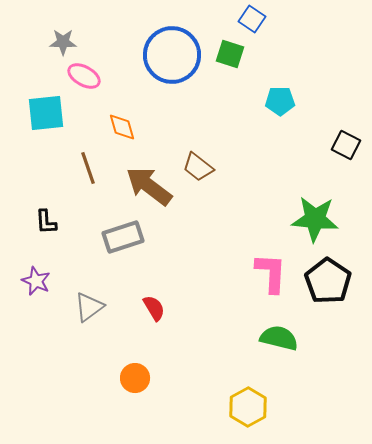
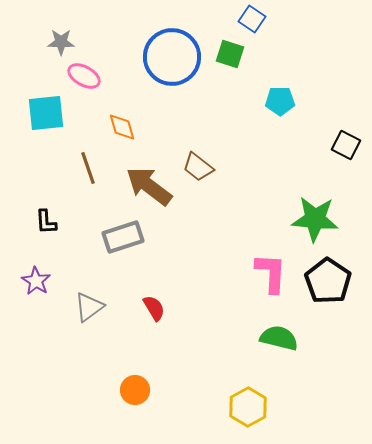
gray star: moved 2 px left
blue circle: moved 2 px down
purple star: rotated 8 degrees clockwise
orange circle: moved 12 px down
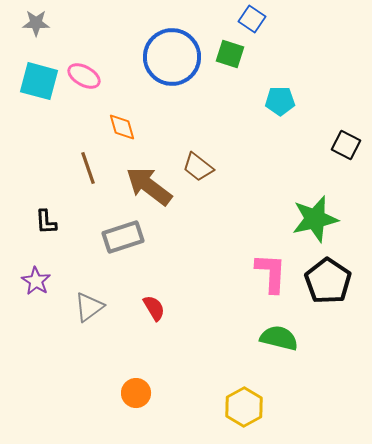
gray star: moved 25 px left, 19 px up
cyan square: moved 7 px left, 32 px up; rotated 21 degrees clockwise
green star: rotated 18 degrees counterclockwise
orange circle: moved 1 px right, 3 px down
yellow hexagon: moved 4 px left
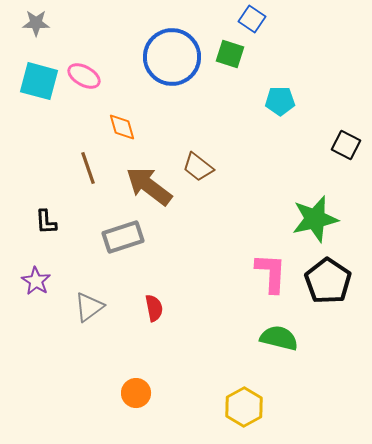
red semicircle: rotated 20 degrees clockwise
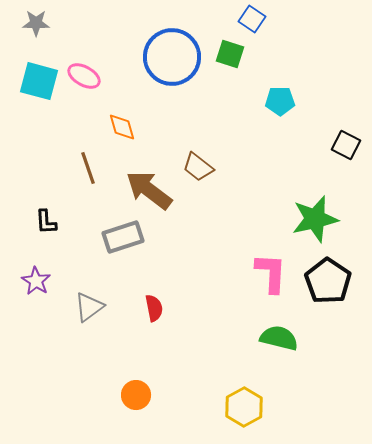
brown arrow: moved 4 px down
orange circle: moved 2 px down
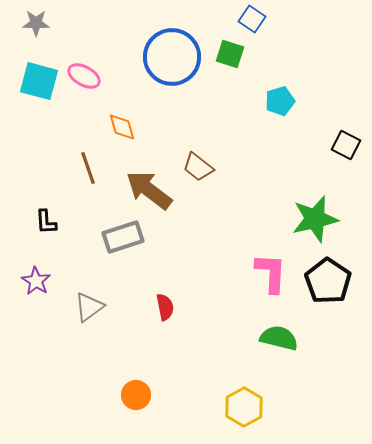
cyan pentagon: rotated 16 degrees counterclockwise
red semicircle: moved 11 px right, 1 px up
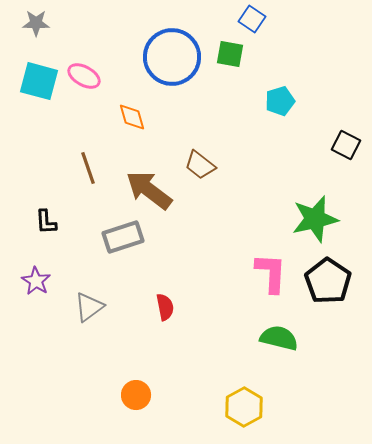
green square: rotated 8 degrees counterclockwise
orange diamond: moved 10 px right, 10 px up
brown trapezoid: moved 2 px right, 2 px up
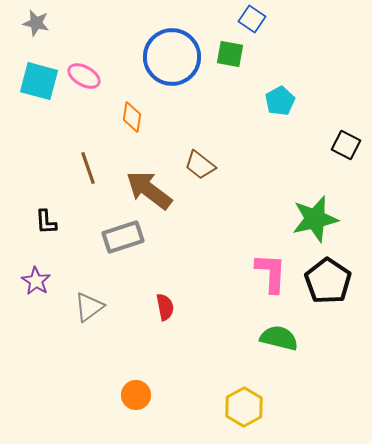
gray star: rotated 12 degrees clockwise
cyan pentagon: rotated 12 degrees counterclockwise
orange diamond: rotated 24 degrees clockwise
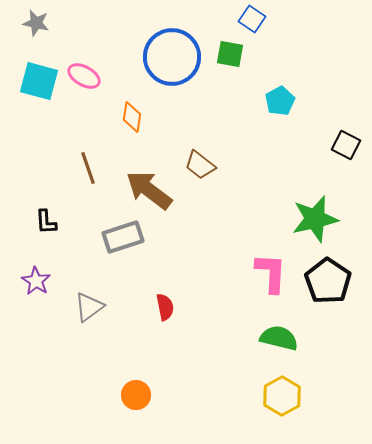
yellow hexagon: moved 38 px right, 11 px up
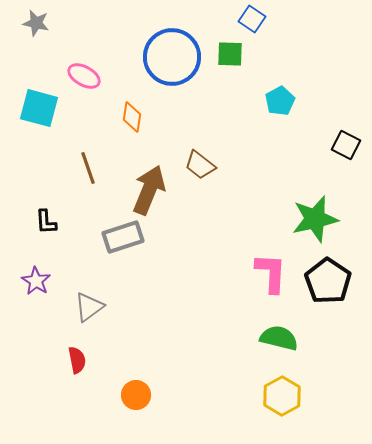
green square: rotated 8 degrees counterclockwise
cyan square: moved 27 px down
brown arrow: rotated 75 degrees clockwise
red semicircle: moved 88 px left, 53 px down
